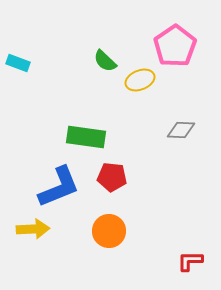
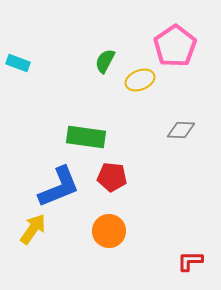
green semicircle: rotated 75 degrees clockwise
yellow arrow: rotated 52 degrees counterclockwise
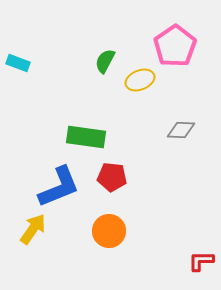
red L-shape: moved 11 px right
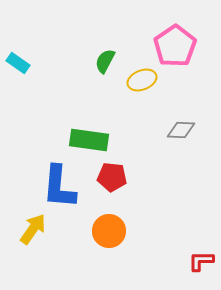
cyan rectangle: rotated 15 degrees clockwise
yellow ellipse: moved 2 px right
green rectangle: moved 3 px right, 3 px down
blue L-shape: rotated 117 degrees clockwise
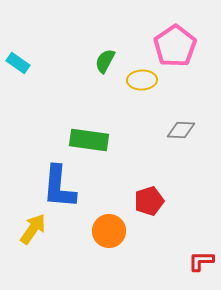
yellow ellipse: rotated 20 degrees clockwise
red pentagon: moved 37 px right, 24 px down; rotated 24 degrees counterclockwise
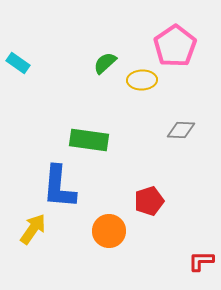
green semicircle: moved 2 px down; rotated 20 degrees clockwise
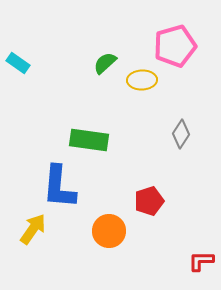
pink pentagon: rotated 18 degrees clockwise
gray diamond: moved 4 px down; rotated 60 degrees counterclockwise
